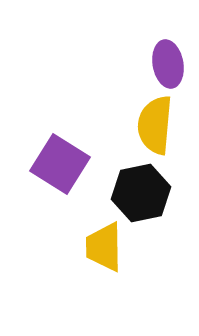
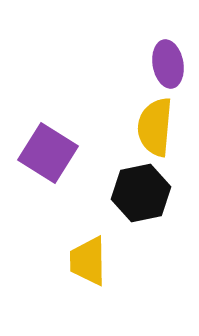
yellow semicircle: moved 2 px down
purple square: moved 12 px left, 11 px up
yellow trapezoid: moved 16 px left, 14 px down
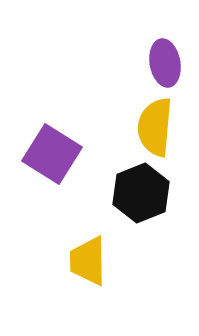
purple ellipse: moved 3 px left, 1 px up
purple square: moved 4 px right, 1 px down
black hexagon: rotated 10 degrees counterclockwise
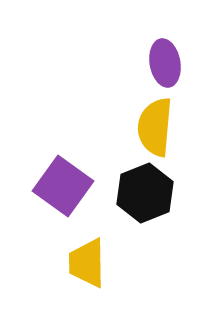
purple square: moved 11 px right, 32 px down; rotated 4 degrees clockwise
black hexagon: moved 4 px right
yellow trapezoid: moved 1 px left, 2 px down
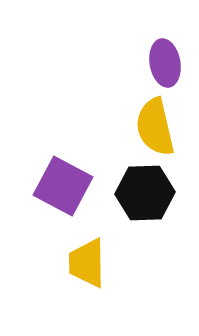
yellow semicircle: rotated 18 degrees counterclockwise
purple square: rotated 8 degrees counterclockwise
black hexagon: rotated 20 degrees clockwise
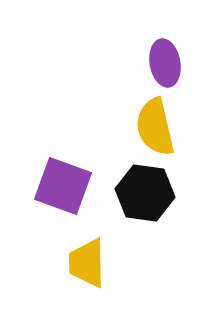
purple square: rotated 8 degrees counterclockwise
black hexagon: rotated 10 degrees clockwise
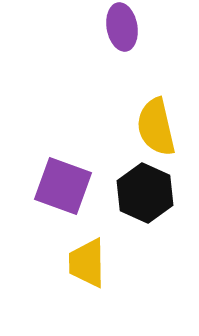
purple ellipse: moved 43 px left, 36 px up
yellow semicircle: moved 1 px right
black hexagon: rotated 16 degrees clockwise
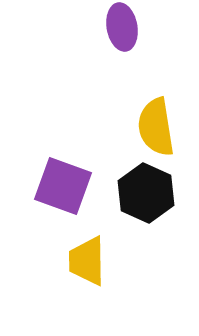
yellow semicircle: rotated 4 degrees clockwise
black hexagon: moved 1 px right
yellow trapezoid: moved 2 px up
